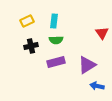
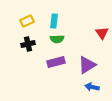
green semicircle: moved 1 px right, 1 px up
black cross: moved 3 px left, 2 px up
blue arrow: moved 5 px left, 1 px down
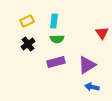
black cross: rotated 24 degrees counterclockwise
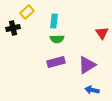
yellow rectangle: moved 9 px up; rotated 16 degrees counterclockwise
black cross: moved 15 px left, 16 px up; rotated 24 degrees clockwise
blue arrow: moved 3 px down
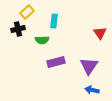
black cross: moved 5 px right, 1 px down
red triangle: moved 2 px left
green semicircle: moved 15 px left, 1 px down
purple triangle: moved 2 px right, 1 px down; rotated 24 degrees counterclockwise
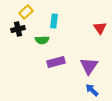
yellow rectangle: moved 1 px left
red triangle: moved 5 px up
blue arrow: rotated 32 degrees clockwise
